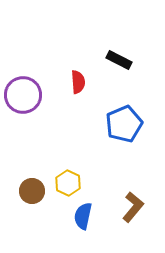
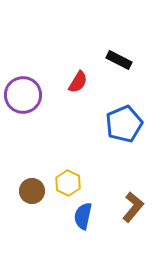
red semicircle: rotated 35 degrees clockwise
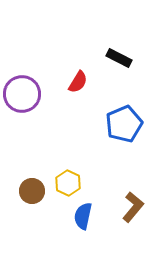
black rectangle: moved 2 px up
purple circle: moved 1 px left, 1 px up
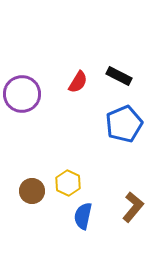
black rectangle: moved 18 px down
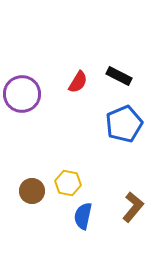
yellow hexagon: rotated 15 degrees counterclockwise
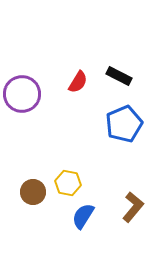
brown circle: moved 1 px right, 1 px down
blue semicircle: rotated 20 degrees clockwise
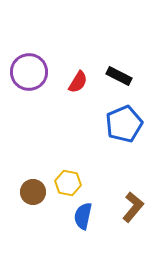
purple circle: moved 7 px right, 22 px up
blue semicircle: rotated 20 degrees counterclockwise
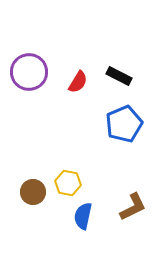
brown L-shape: rotated 24 degrees clockwise
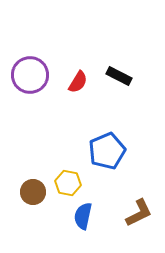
purple circle: moved 1 px right, 3 px down
blue pentagon: moved 17 px left, 27 px down
brown L-shape: moved 6 px right, 6 px down
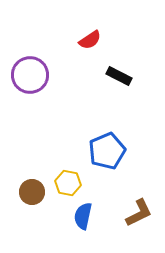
red semicircle: moved 12 px right, 42 px up; rotated 25 degrees clockwise
brown circle: moved 1 px left
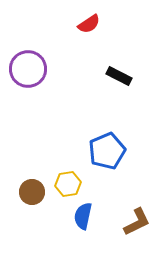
red semicircle: moved 1 px left, 16 px up
purple circle: moved 2 px left, 6 px up
yellow hexagon: moved 1 px down; rotated 20 degrees counterclockwise
brown L-shape: moved 2 px left, 9 px down
